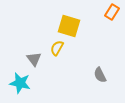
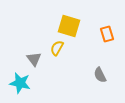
orange rectangle: moved 5 px left, 22 px down; rotated 49 degrees counterclockwise
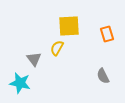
yellow square: rotated 20 degrees counterclockwise
gray semicircle: moved 3 px right, 1 px down
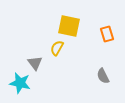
yellow square: rotated 15 degrees clockwise
gray triangle: moved 1 px right, 4 px down
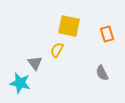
yellow semicircle: moved 2 px down
gray semicircle: moved 1 px left, 3 px up
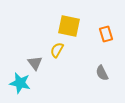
orange rectangle: moved 1 px left
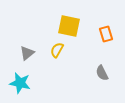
gray triangle: moved 8 px left, 10 px up; rotated 28 degrees clockwise
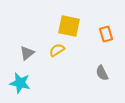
yellow semicircle: rotated 28 degrees clockwise
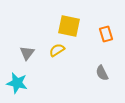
gray triangle: rotated 14 degrees counterclockwise
cyan star: moved 3 px left
